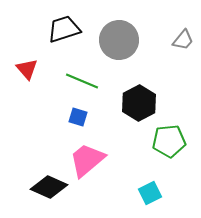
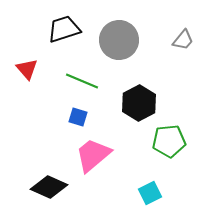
pink trapezoid: moved 6 px right, 5 px up
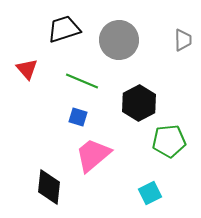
gray trapezoid: rotated 40 degrees counterclockwise
black diamond: rotated 72 degrees clockwise
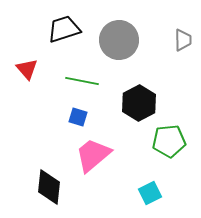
green line: rotated 12 degrees counterclockwise
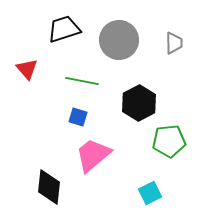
gray trapezoid: moved 9 px left, 3 px down
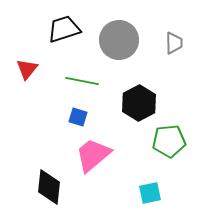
red triangle: rotated 20 degrees clockwise
cyan square: rotated 15 degrees clockwise
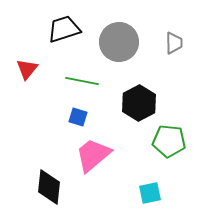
gray circle: moved 2 px down
green pentagon: rotated 12 degrees clockwise
